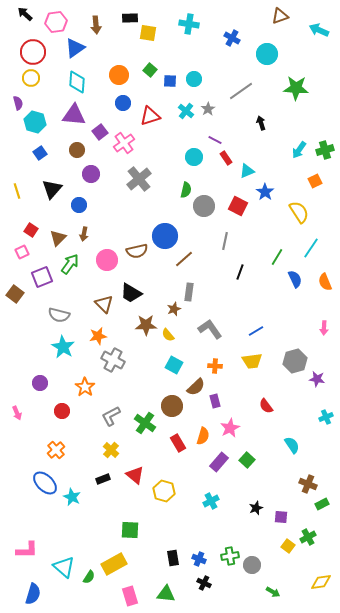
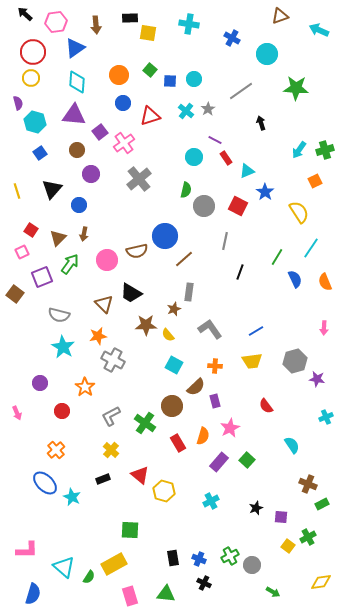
red triangle at (135, 475): moved 5 px right
green cross at (230, 556): rotated 18 degrees counterclockwise
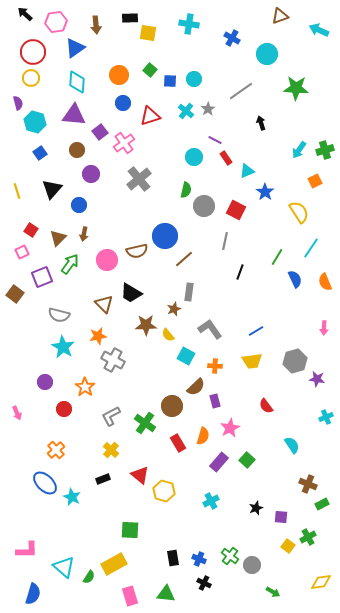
red square at (238, 206): moved 2 px left, 4 px down
cyan square at (174, 365): moved 12 px right, 9 px up
purple circle at (40, 383): moved 5 px right, 1 px up
red circle at (62, 411): moved 2 px right, 2 px up
green cross at (230, 556): rotated 24 degrees counterclockwise
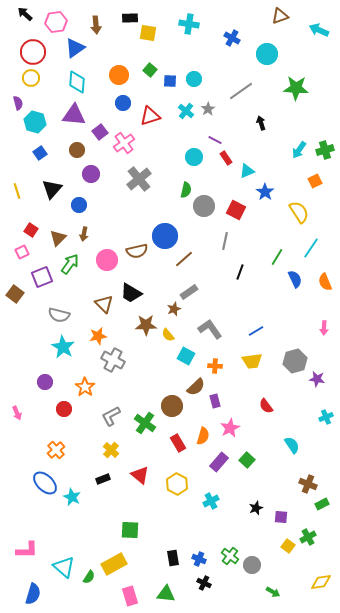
gray rectangle at (189, 292): rotated 48 degrees clockwise
yellow hexagon at (164, 491): moved 13 px right, 7 px up; rotated 10 degrees clockwise
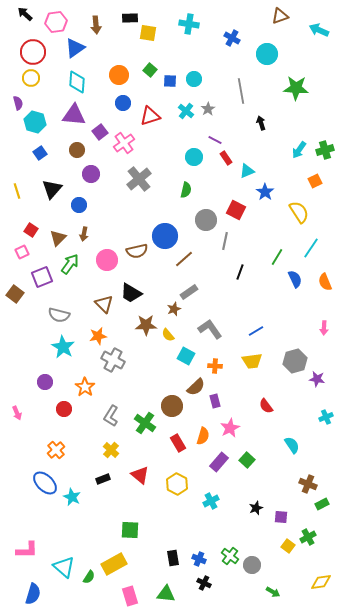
gray line at (241, 91): rotated 65 degrees counterclockwise
gray circle at (204, 206): moved 2 px right, 14 px down
gray L-shape at (111, 416): rotated 30 degrees counterclockwise
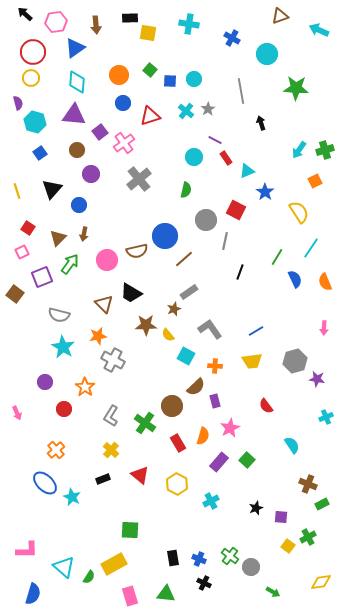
red square at (31, 230): moved 3 px left, 2 px up
gray circle at (252, 565): moved 1 px left, 2 px down
